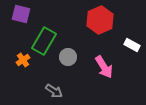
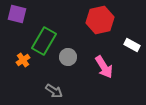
purple square: moved 4 px left
red hexagon: rotated 12 degrees clockwise
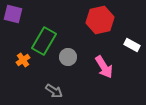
purple square: moved 4 px left
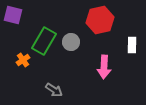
purple square: moved 1 px down
white rectangle: rotated 63 degrees clockwise
gray circle: moved 3 px right, 15 px up
pink arrow: rotated 35 degrees clockwise
gray arrow: moved 1 px up
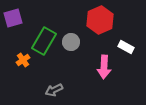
purple square: moved 3 px down; rotated 30 degrees counterclockwise
red hexagon: rotated 12 degrees counterclockwise
white rectangle: moved 6 px left, 2 px down; rotated 63 degrees counterclockwise
gray arrow: rotated 120 degrees clockwise
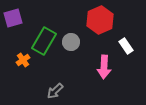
white rectangle: moved 1 px up; rotated 28 degrees clockwise
gray arrow: moved 1 px right, 1 px down; rotated 18 degrees counterclockwise
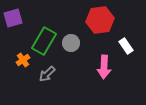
red hexagon: rotated 16 degrees clockwise
gray circle: moved 1 px down
gray arrow: moved 8 px left, 17 px up
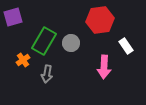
purple square: moved 1 px up
gray arrow: rotated 36 degrees counterclockwise
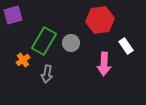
purple square: moved 2 px up
pink arrow: moved 3 px up
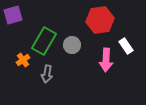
gray circle: moved 1 px right, 2 px down
pink arrow: moved 2 px right, 4 px up
